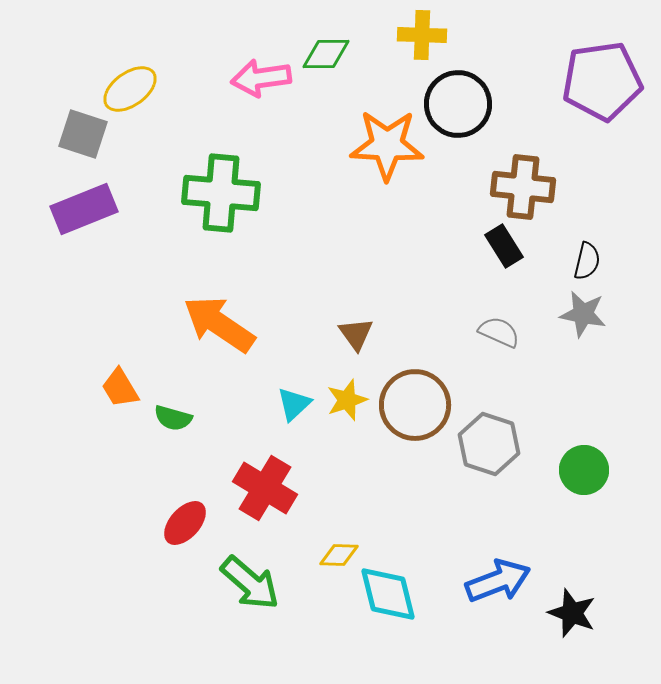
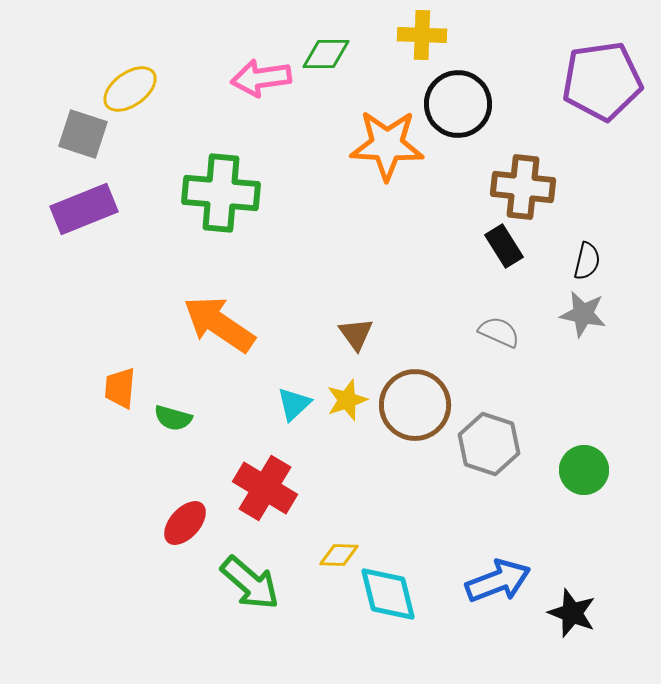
orange trapezoid: rotated 36 degrees clockwise
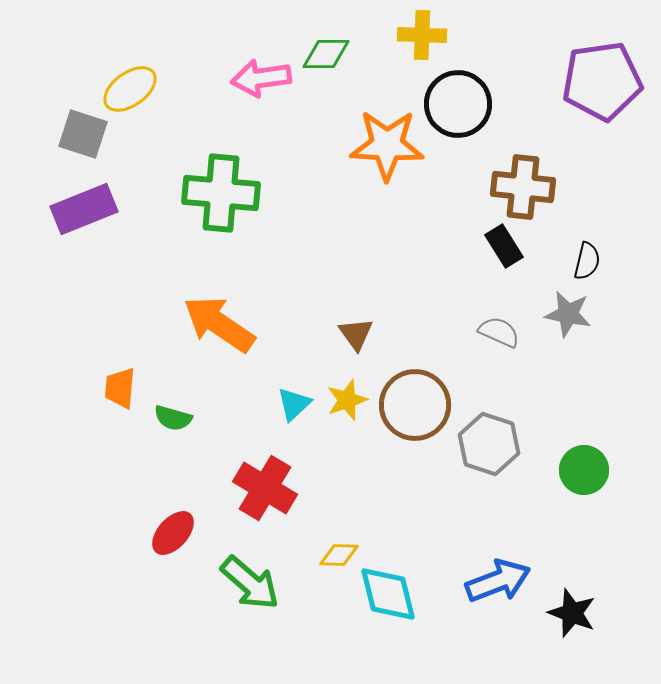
gray star: moved 15 px left
red ellipse: moved 12 px left, 10 px down
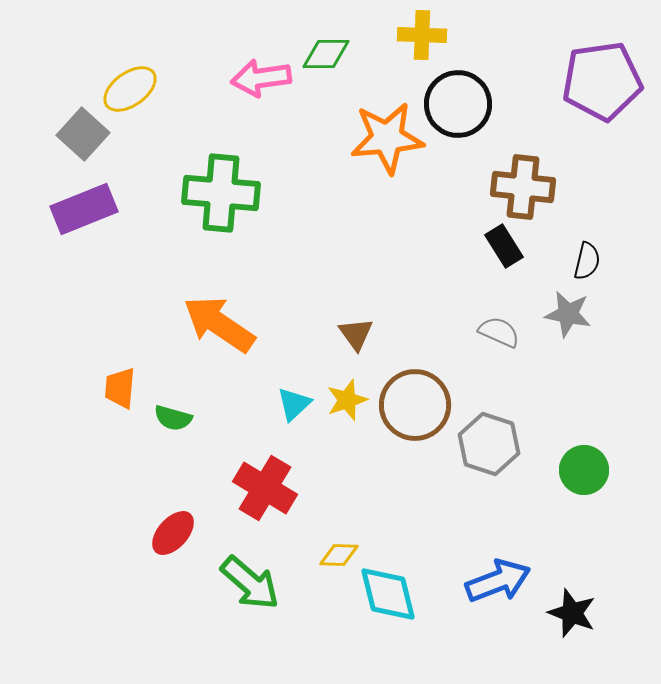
gray square: rotated 24 degrees clockwise
orange star: moved 7 px up; rotated 8 degrees counterclockwise
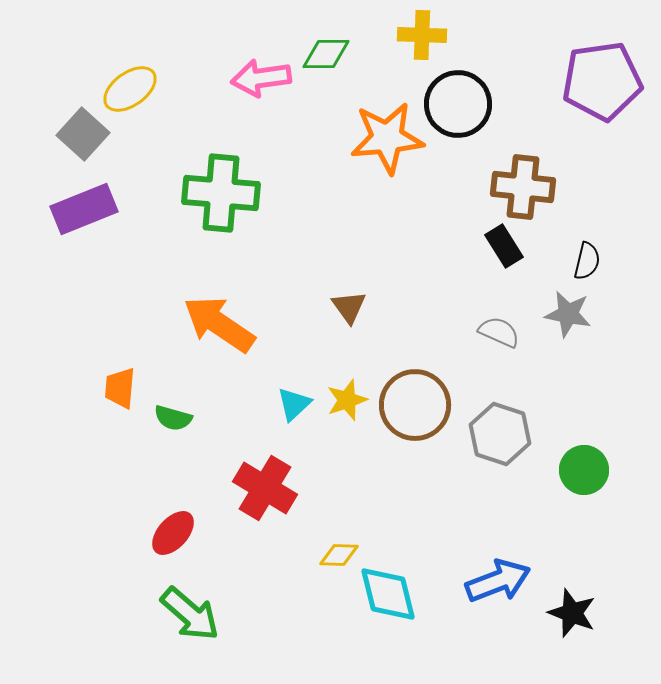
brown triangle: moved 7 px left, 27 px up
gray hexagon: moved 11 px right, 10 px up
green arrow: moved 60 px left, 31 px down
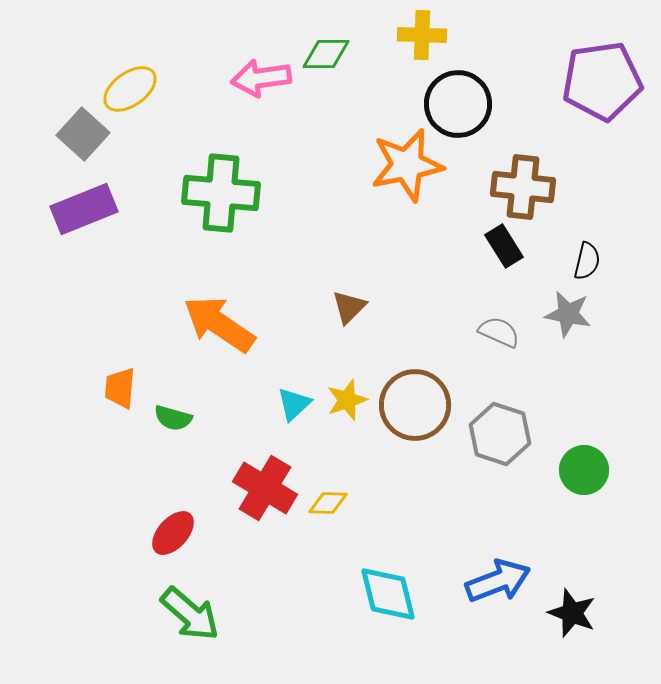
orange star: moved 20 px right, 27 px down; rotated 6 degrees counterclockwise
brown triangle: rotated 21 degrees clockwise
yellow diamond: moved 11 px left, 52 px up
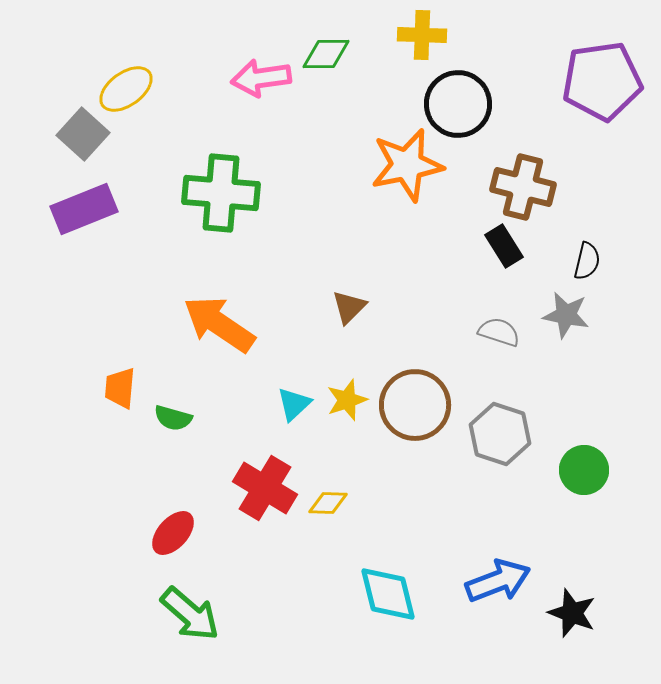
yellow ellipse: moved 4 px left
brown cross: rotated 8 degrees clockwise
gray star: moved 2 px left, 1 px down
gray semicircle: rotated 6 degrees counterclockwise
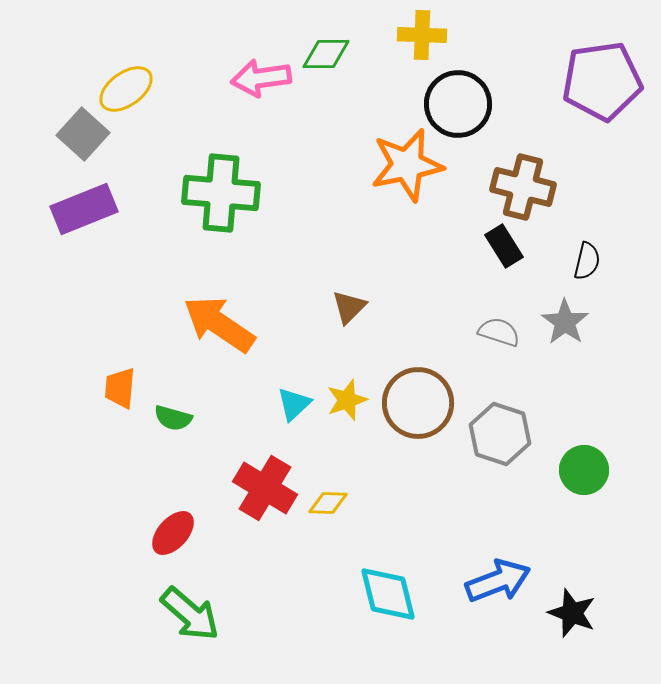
gray star: moved 1 px left, 7 px down; rotated 24 degrees clockwise
brown circle: moved 3 px right, 2 px up
